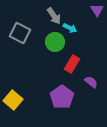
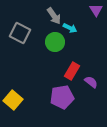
purple triangle: moved 1 px left
red rectangle: moved 7 px down
purple pentagon: rotated 25 degrees clockwise
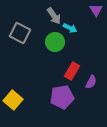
purple semicircle: rotated 80 degrees clockwise
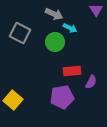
gray arrow: moved 2 px up; rotated 30 degrees counterclockwise
red rectangle: rotated 54 degrees clockwise
